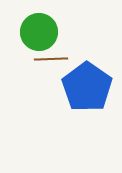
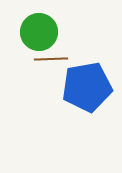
blue pentagon: rotated 27 degrees clockwise
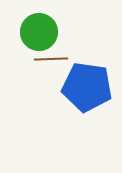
blue pentagon: rotated 18 degrees clockwise
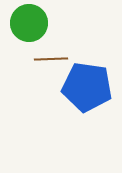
green circle: moved 10 px left, 9 px up
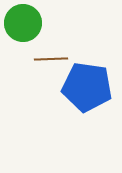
green circle: moved 6 px left
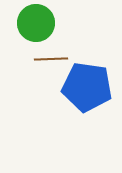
green circle: moved 13 px right
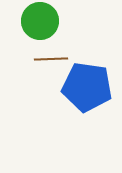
green circle: moved 4 px right, 2 px up
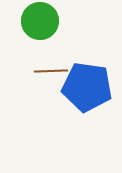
brown line: moved 12 px down
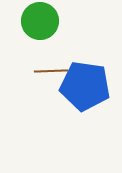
blue pentagon: moved 2 px left, 1 px up
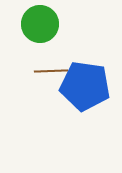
green circle: moved 3 px down
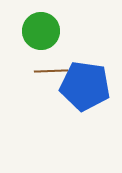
green circle: moved 1 px right, 7 px down
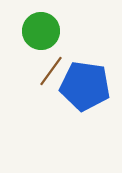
brown line: rotated 52 degrees counterclockwise
